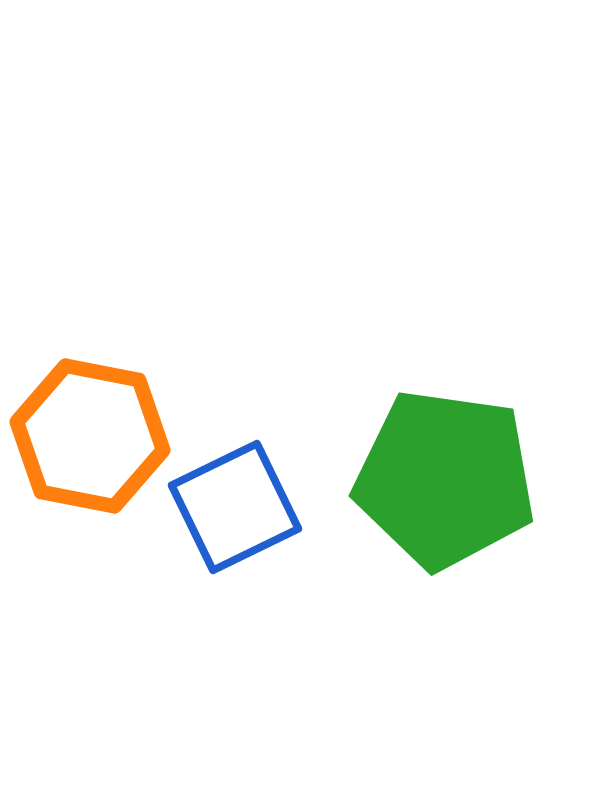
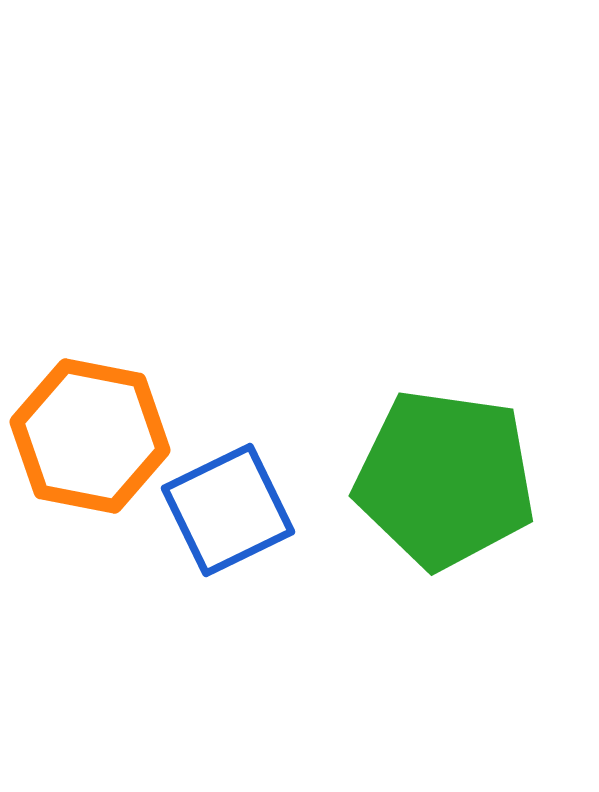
blue square: moved 7 px left, 3 px down
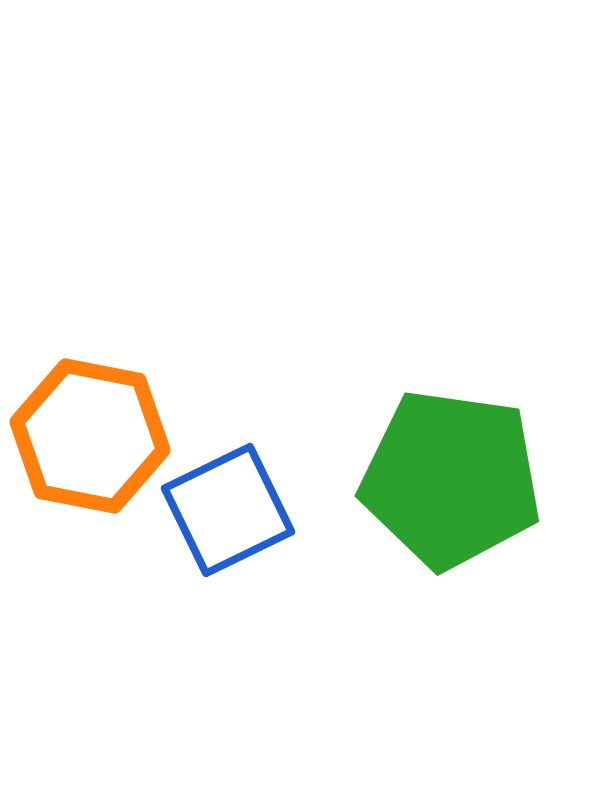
green pentagon: moved 6 px right
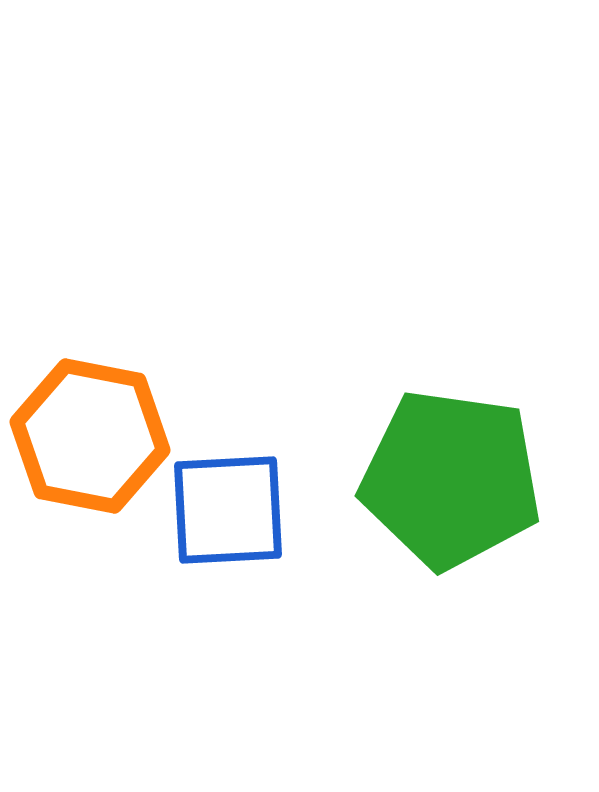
blue square: rotated 23 degrees clockwise
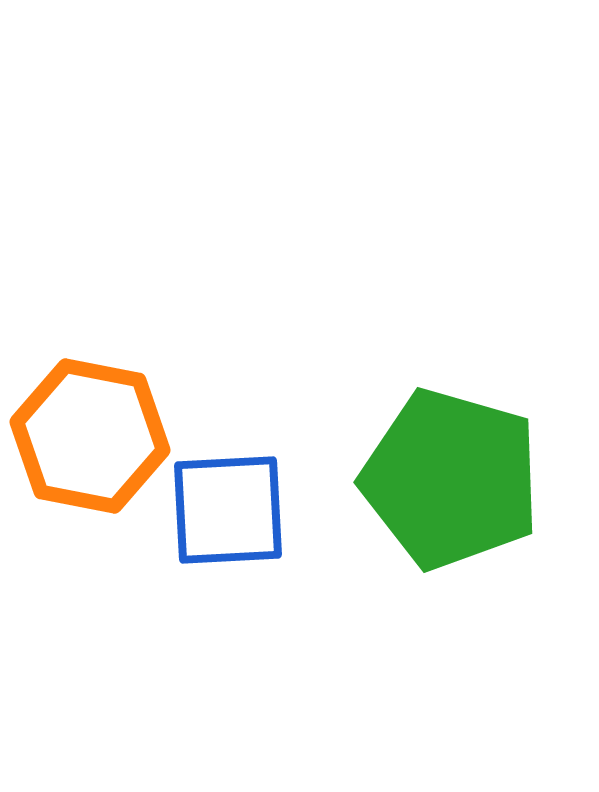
green pentagon: rotated 8 degrees clockwise
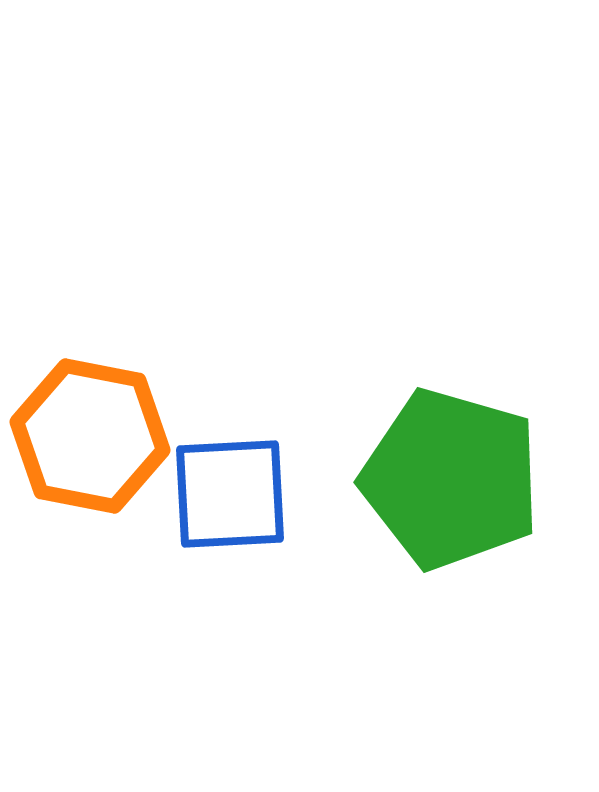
blue square: moved 2 px right, 16 px up
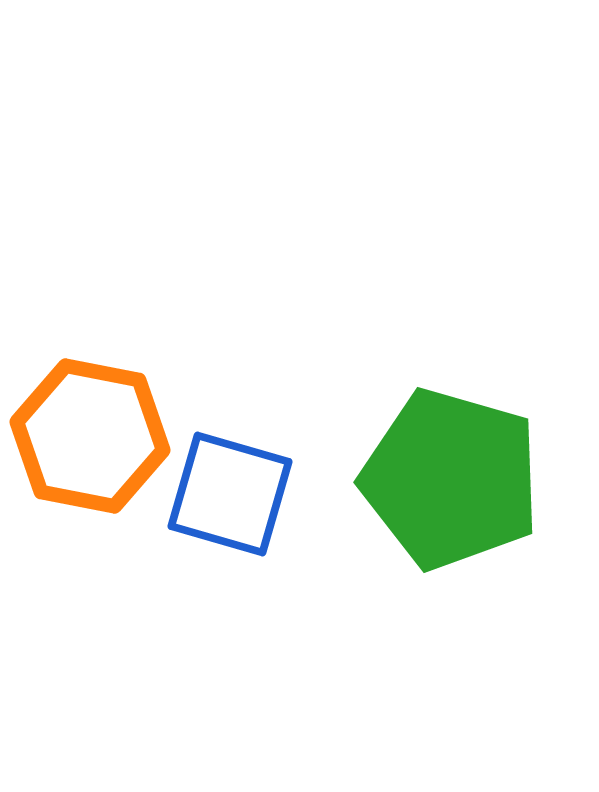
blue square: rotated 19 degrees clockwise
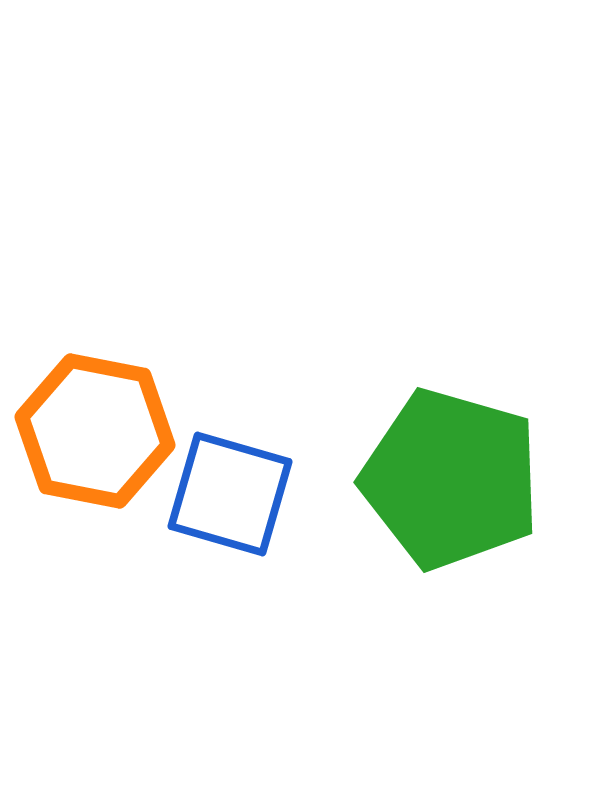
orange hexagon: moved 5 px right, 5 px up
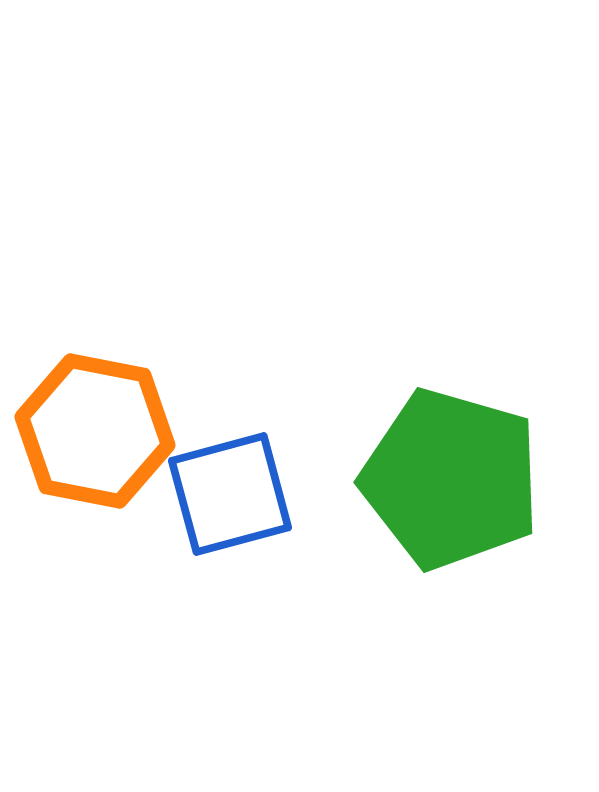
blue square: rotated 31 degrees counterclockwise
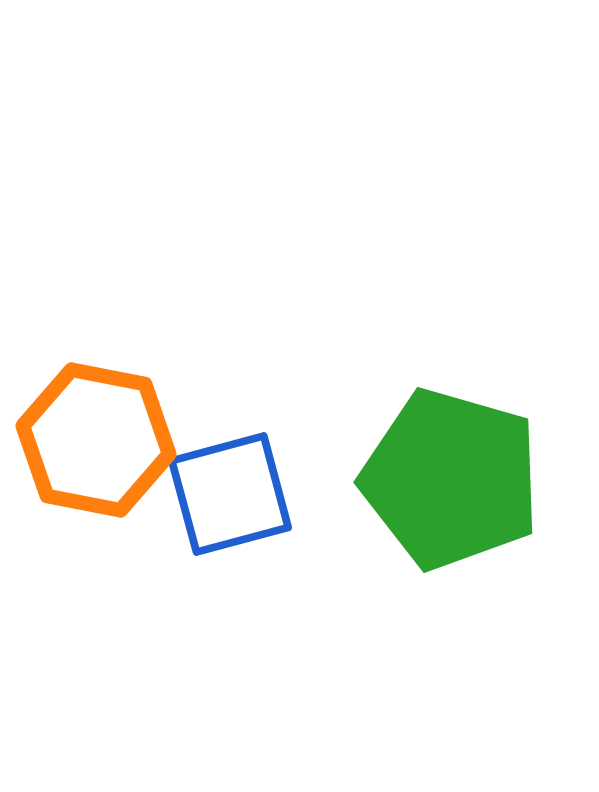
orange hexagon: moved 1 px right, 9 px down
